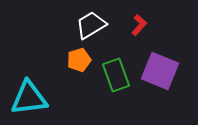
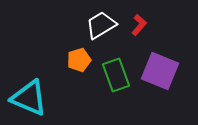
white trapezoid: moved 10 px right
cyan triangle: rotated 30 degrees clockwise
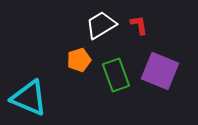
red L-shape: rotated 50 degrees counterclockwise
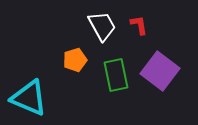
white trapezoid: moved 1 px right, 1 px down; rotated 92 degrees clockwise
orange pentagon: moved 4 px left
purple square: rotated 15 degrees clockwise
green rectangle: rotated 8 degrees clockwise
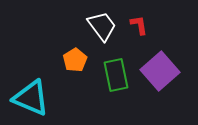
white trapezoid: rotated 8 degrees counterclockwise
orange pentagon: rotated 15 degrees counterclockwise
purple square: rotated 12 degrees clockwise
cyan triangle: moved 2 px right
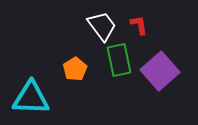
orange pentagon: moved 9 px down
green rectangle: moved 3 px right, 15 px up
cyan triangle: rotated 21 degrees counterclockwise
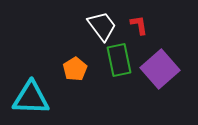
purple square: moved 2 px up
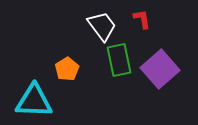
red L-shape: moved 3 px right, 6 px up
orange pentagon: moved 8 px left
cyan triangle: moved 3 px right, 3 px down
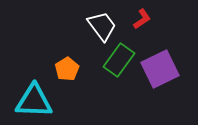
red L-shape: rotated 65 degrees clockwise
green rectangle: rotated 48 degrees clockwise
purple square: rotated 15 degrees clockwise
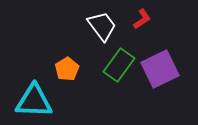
green rectangle: moved 5 px down
